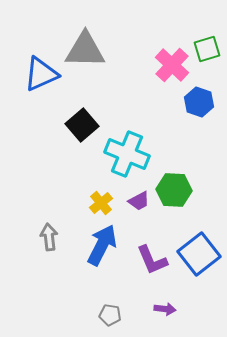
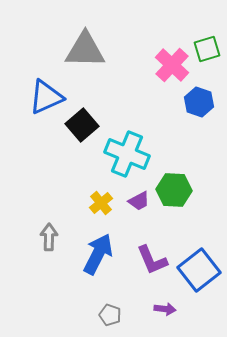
blue triangle: moved 5 px right, 23 px down
gray arrow: rotated 8 degrees clockwise
blue arrow: moved 4 px left, 9 px down
blue square: moved 16 px down
gray pentagon: rotated 10 degrees clockwise
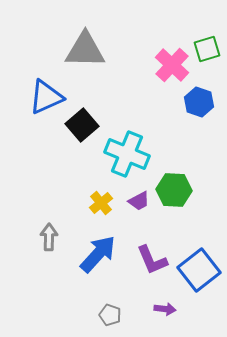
blue arrow: rotated 15 degrees clockwise
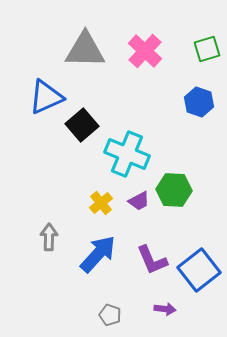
pink cross: moved 27 px left, 14 px up
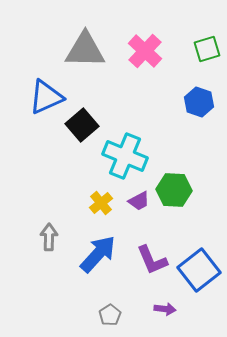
cyan cross: moved 2 px left, 2 px down
gray pentagon: rotated 20 degrees clockwise
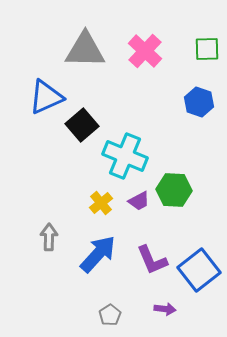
green square: rotated 16 degrees clockwise
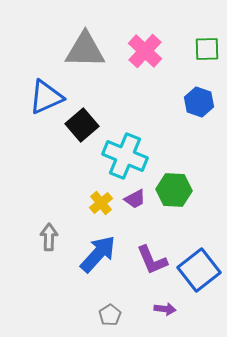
purple trapezoid: moved 4 px left, 2 px up
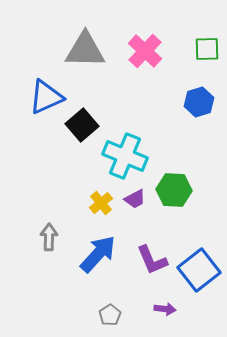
blue hexagon: rotated 24 degrees clockwise
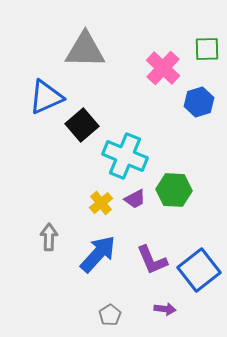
pink cross: moved 18 px right, 17 px down
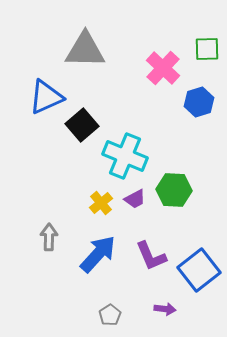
purple L-shape: moved 1 px left, 4 px up
